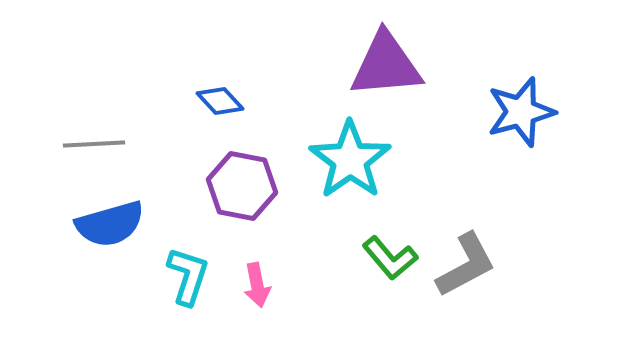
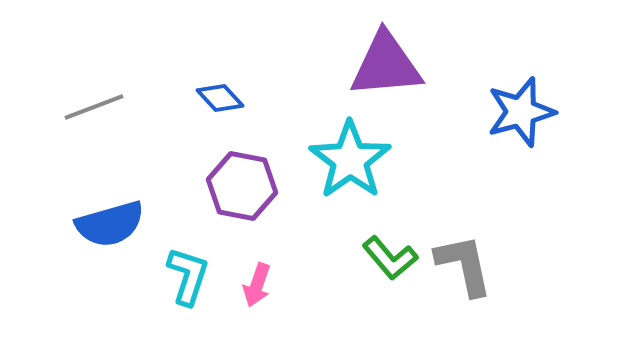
blue diamond: moved 3 px up
gray line: moved 37 px up; rotated 18 degrees counterclockwise
gray L-shape: moved 2 px left; rotated 74 degrees counterclockwise
pink arrow: rotated 30 degrees clockwise
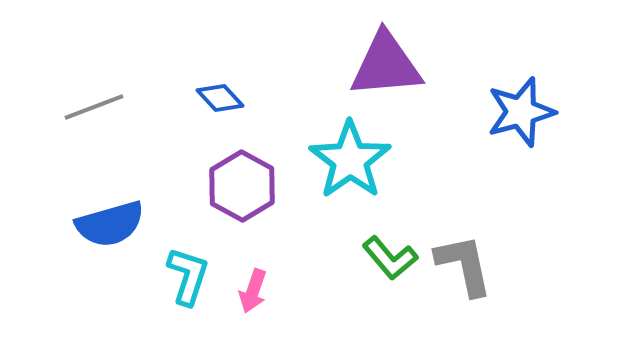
purple hexagon: rotated 18 degrees clockwise
pink arrow: moved 4 px left, 6 px down
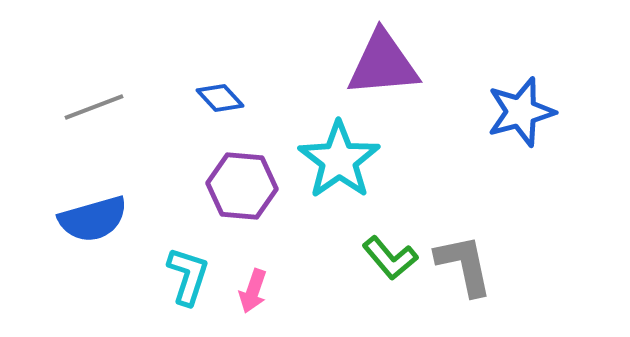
purple triangle: moved 3 px left, 1 px up
cyan star: moved 11 px left
purple hexagon: rotated 24 degrees counterclockwise
blue semicircle: moved 17 px left, 5 px up
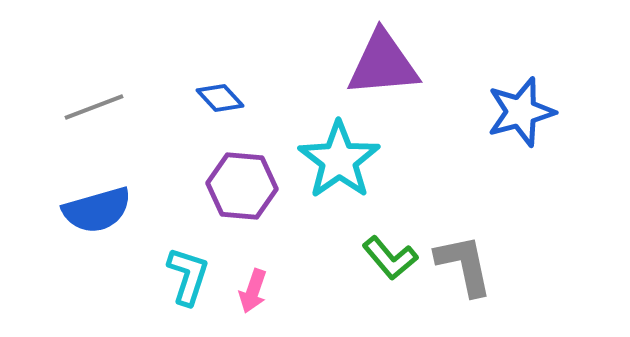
blue semicircle: moved 4 px right, 9 px up
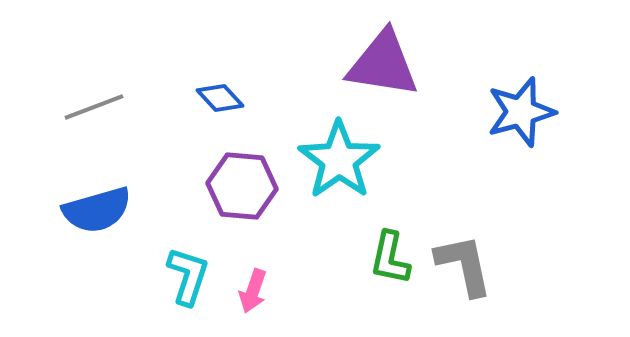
purple triangle: rotated 14 degrees clockwise
green L-shape: rotated 52 degrees clockwise
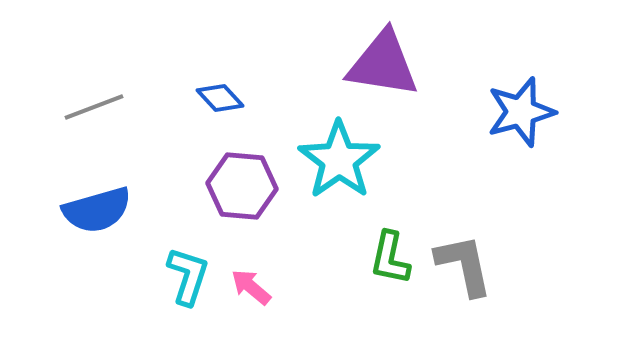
pink arrow: moved 2 px left, 4 px up; rotated 111 degrees clockwise
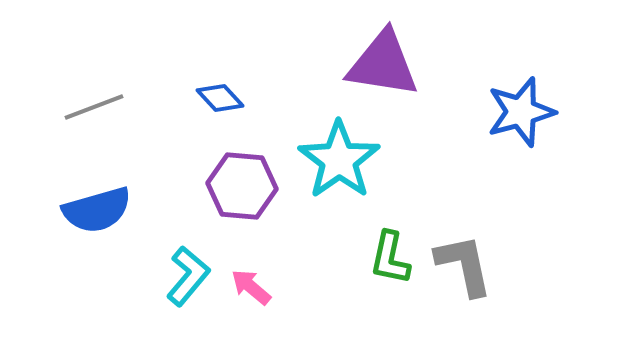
cyan L-shape: rotated 22 degrees clockwise
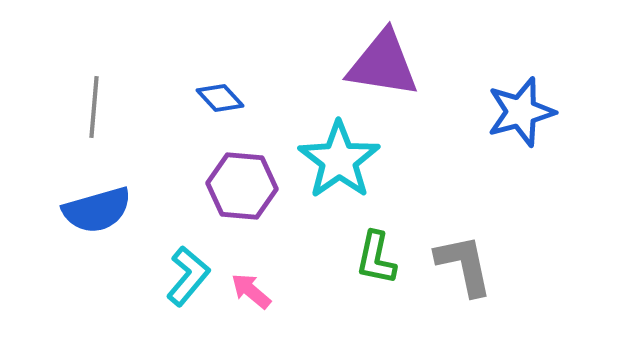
gray line: rotated 64 degrees counterclockwise
green L-shape: moved 14 px left
pink arrow: moved 4 px down
